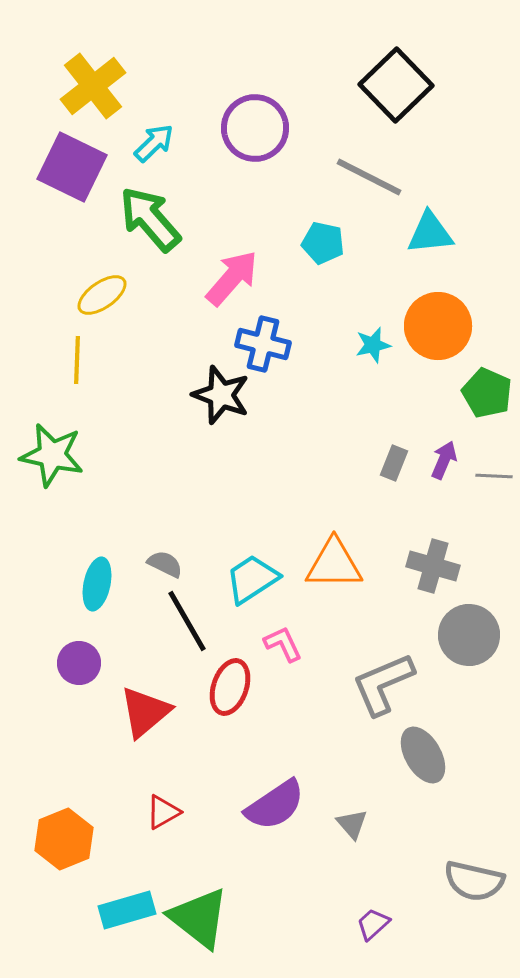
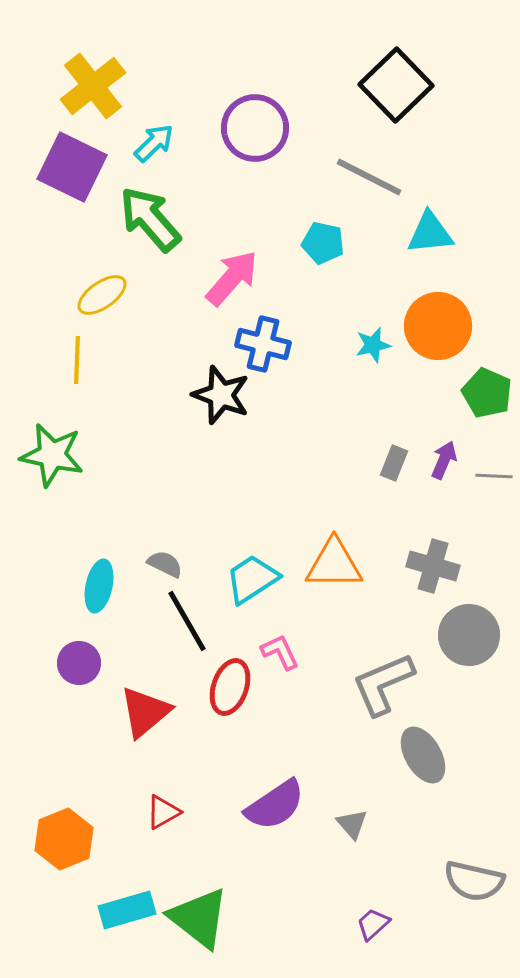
cyan ellipse at (97, 584): moved 2 px right, 2 px down
pink L-shape at (283, 644): moved 3 px left, 8 px down
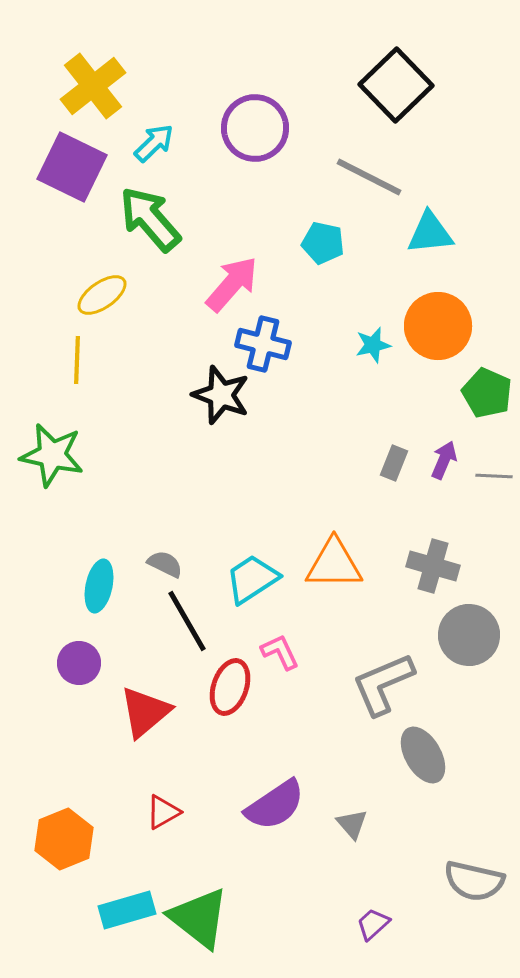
pink arrow at (232, 278): moved 6 px down
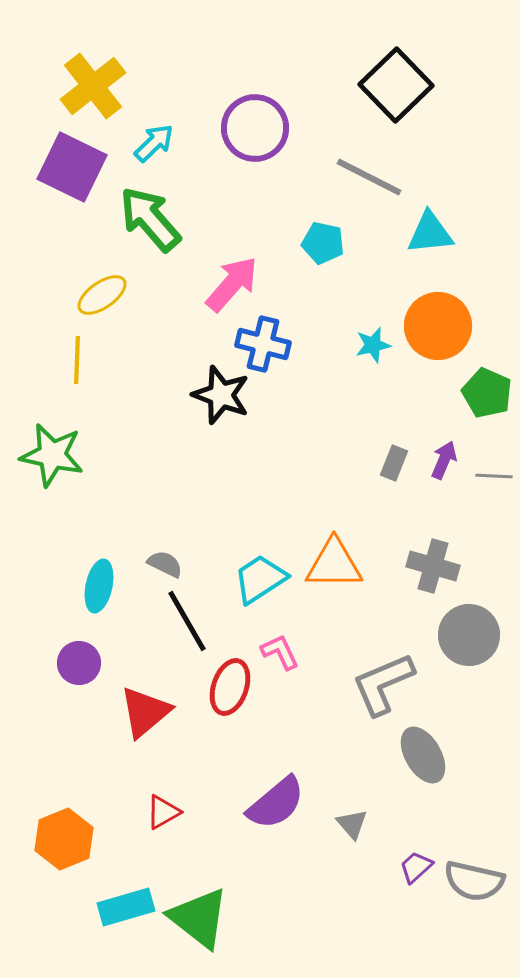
cyan trapezoid at (252, 579): moved 8 px right
purple semicircle at (275, 805): moved 1 px right, 2 px up; rotated 6 degrees counterclockwise
cyan rectangle at (127, 910): moved 1 px left, 3 px up
purple trapezoid at (373, 924): moved 43 px right, 57 px up
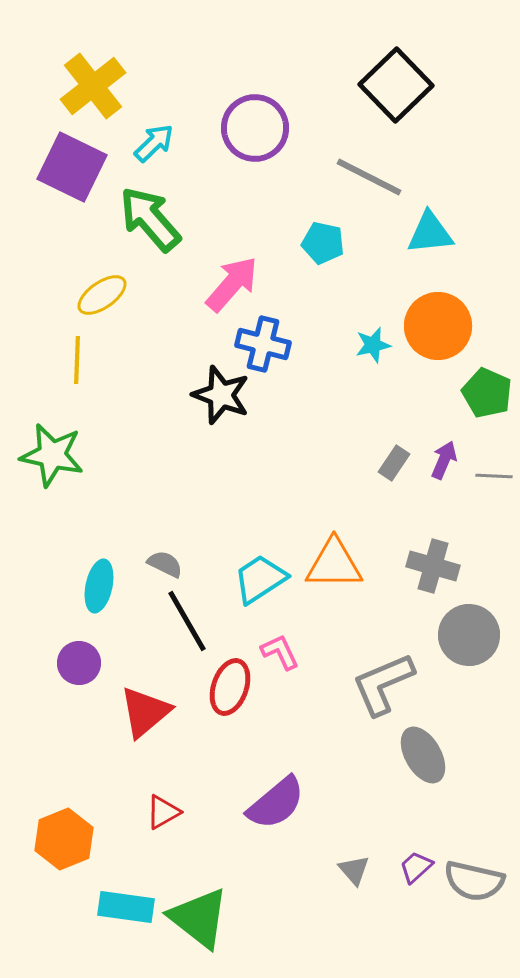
gray rectangle at (394, 463): rotated 12 degrees clockwise
gray triangle at (352, 824): moved 2 px right, 46 px down
cyan rectangle at (126, 907): rotated 24 degrees clockwise
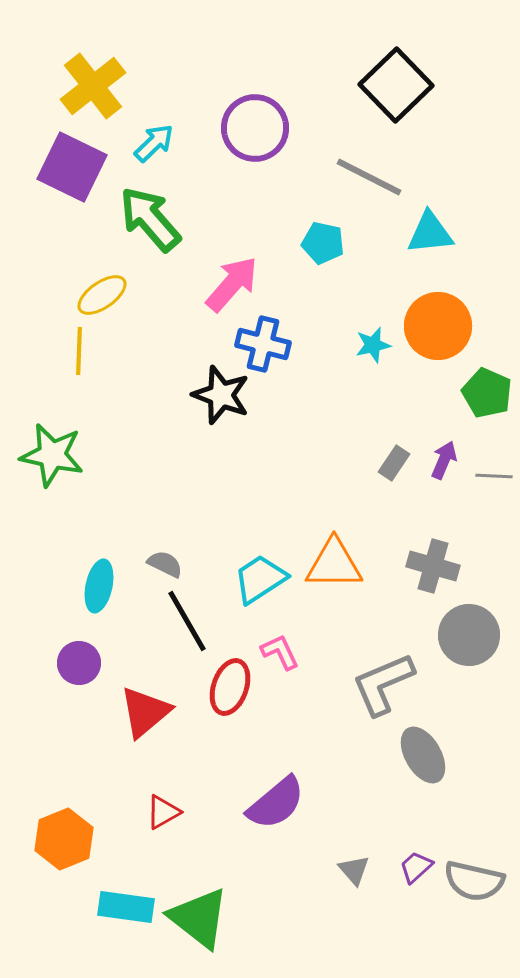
yellow line at (77, 360): moved 2 px right, 9 px up
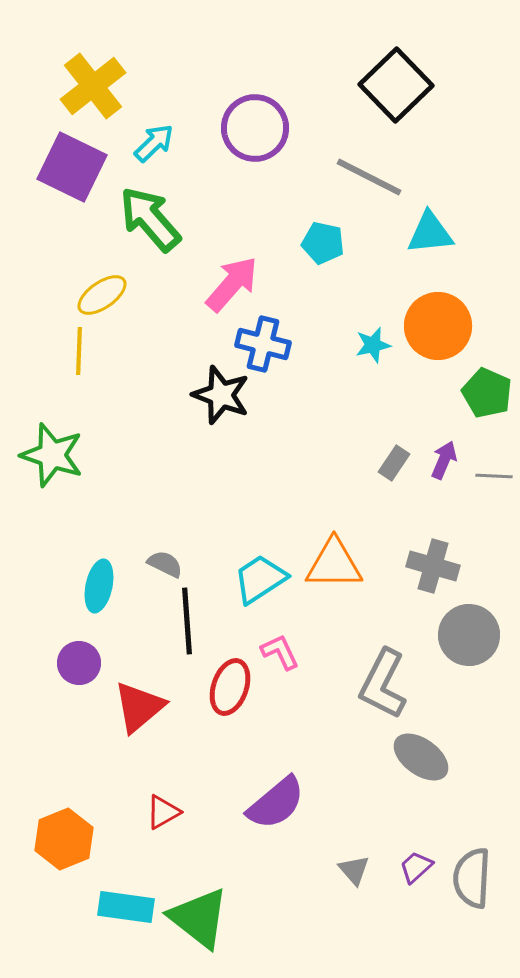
green star at (52, 455): rotated 6 degrees clockwise
black line at (187, 621): rotated 26 degrees clockwise
gray L-shape at (383, 684): rotated 40 degrees counterclockwise
red triangle at (145, 712): moved 6 px left, 5 px up
gray ellipse at (423, 755): moved 2 px left, 2 px down; rotated 24 degrees counterclockwise
gray semicircle at (474, 881): moved 2 px left, 3 px up; rotated 80 degrees clockwise
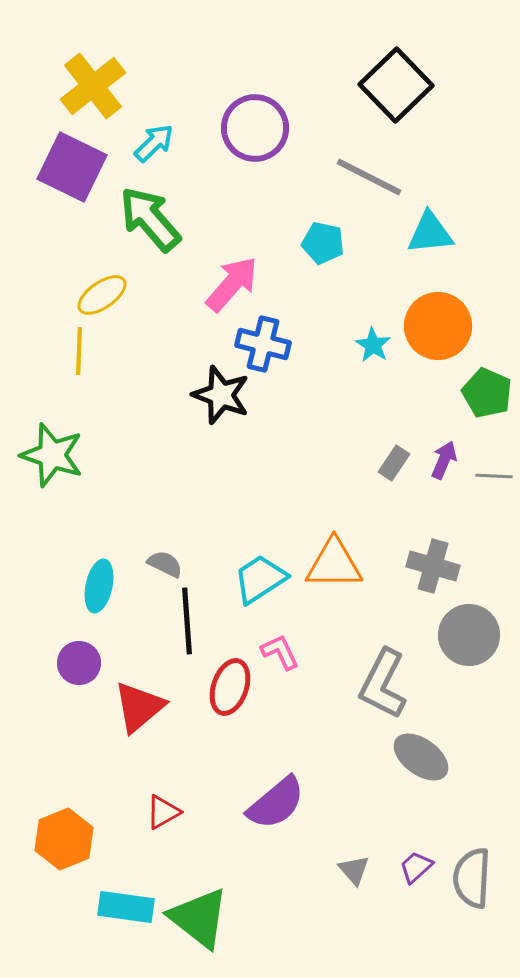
cyan star at (373, 345): rotated 27 degrees counterclockwise
